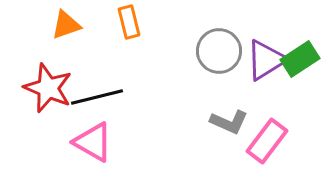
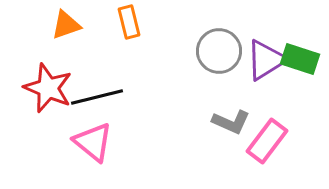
green rectangle: rotated 51 degrees clockwise
gray L-shape: moved 2 px right
pink triangle: rotated 9 degrees clockwise
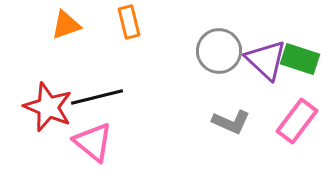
purple triangle: rotated 45 degrees counterclockwise
red star: moved 19 px down
pink rectangle: moved 30 px right, 20 px up
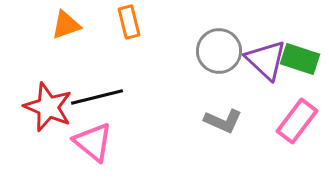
gray L-shape: moved 8 px left, 1 px up
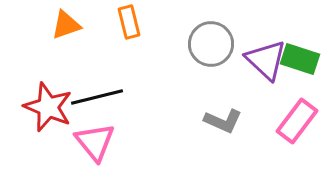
gray circle: moved 8 px left, 7 px up
pink triangle: moved 2 px right; rotated 12 degrees clockwise
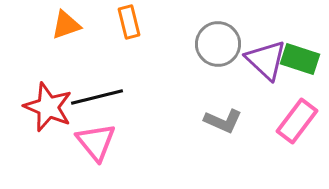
gray circle: moved 7 px right
pink triangle: moved 1 px right
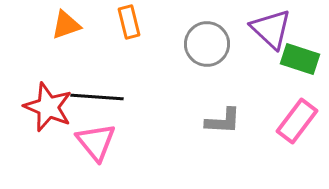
gray circle: moved 11 px left
purple triangle: moved 5 px right, 31 px up
black line: rotated 18 degrees clockwise
gray L-shape: rotated 21 degrees counterclockwise
